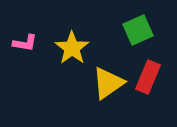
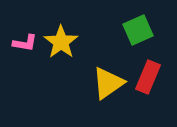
yellow star: moved 11 px left, 6 px up
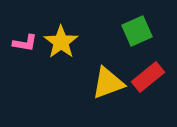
green square: moved 1 px left, 1 px down
red rectangle: rotated 28 degrees clockwise
yellow triangle: rotated 15 degrees clockwise
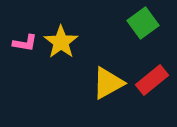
green square: moved 6 px right, 8 px up; rotated 12 degrees counterclockwise
red rectangle: moved 4 px right, 3 px down
yellow triangle: rotated 9 degrees counterclockwise
